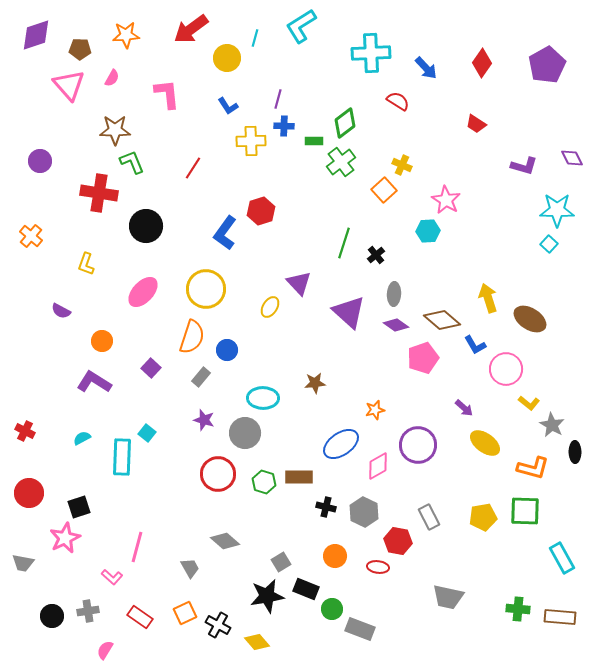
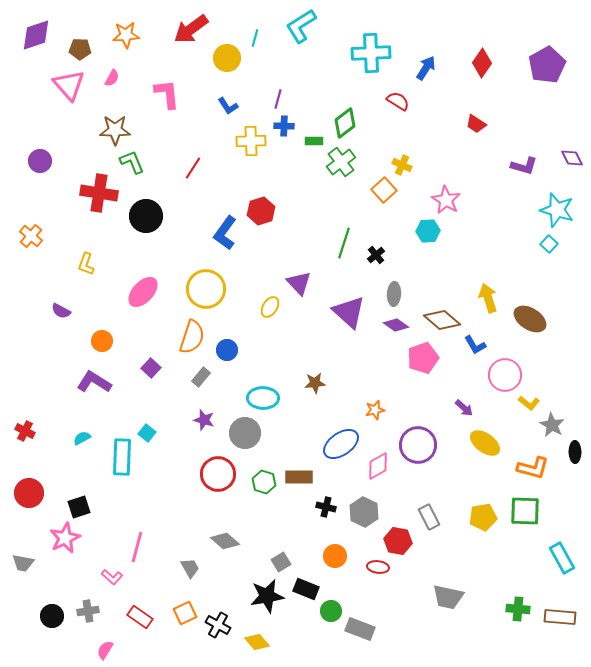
blue arrow at (426, 68): rotated 105 degrees counterclockwise
cyan star at (557, 210): rotated 16 degrees clockwise
black circle at (146, 226): moved 10 px up
pink circle at (506, 369): moved 1 px left, 6 px down
green circle at (332, 609): moved 1 px left, 2 px down
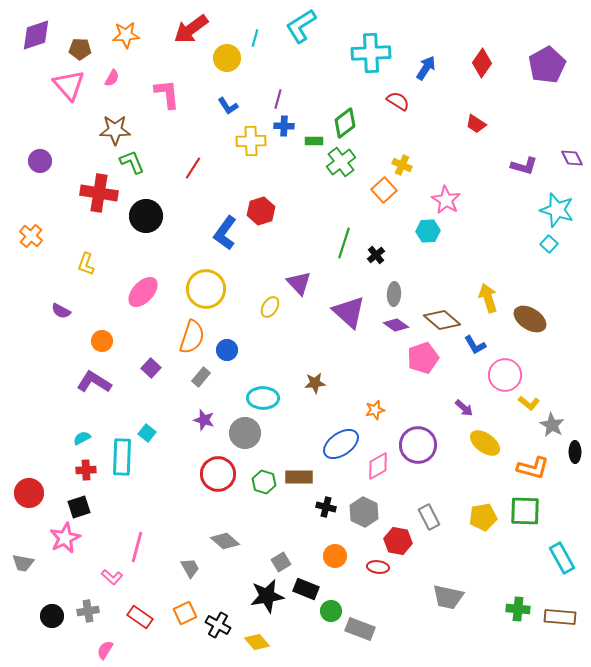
red cross at (25, 431): moved 61 px right, 39 px down; rotated 30 degrees counterclockwise
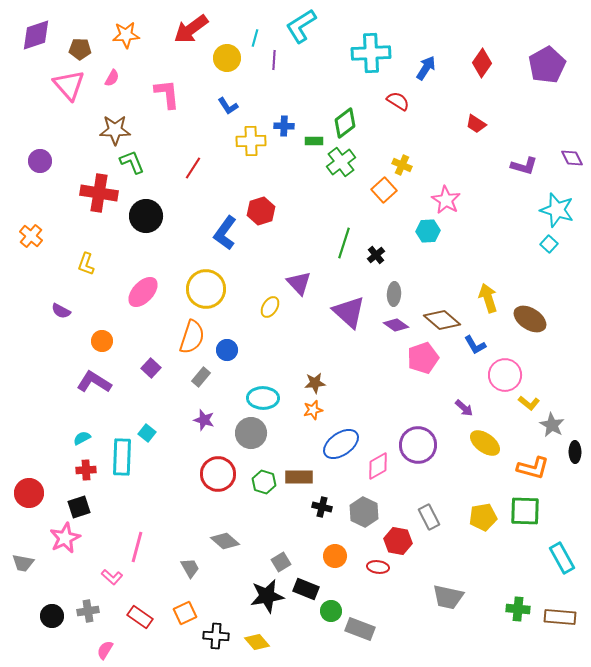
purple line at (278, 99): moved 4 px left, 39 px up; rotated 12 degrees counterclockwise
orange star at (375, 410): moved 62 px left
gray circle at (245, 433): moved 6 px right
black cross at (326, 507): moved 4 px left
black cross at (218, 625): moved 2 px left, 11 px down; rotated 25 degrees counterclockwise
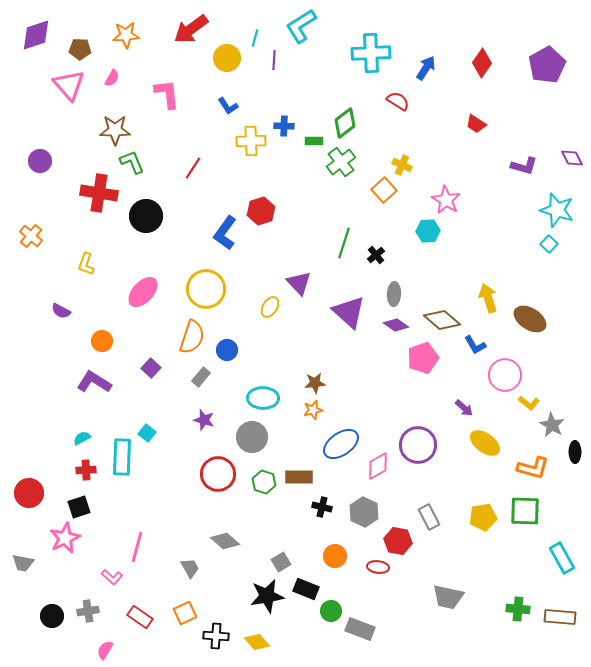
gray circle at (251, 433): moved 1 px right, 4 px down
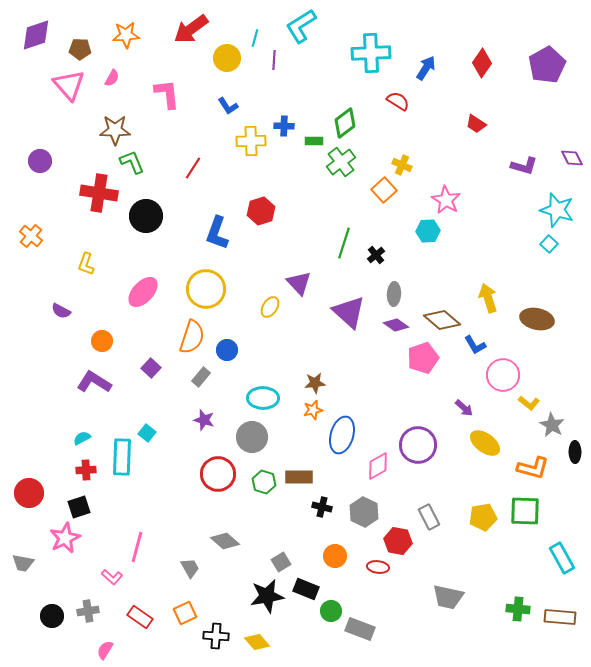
blue L-shape at (225, 233): moved 8 px left; rotated 16 degrees counterclockwise
brown ellipse at (530, 319): moved 7 px right; rotated 20 degrees counterclockwise
pink circle at (505, 375): moved 2 px left
blue ellipse at (341, 444): moved 1 px right, 9 px up; rotated 39 degrees counterclockwise
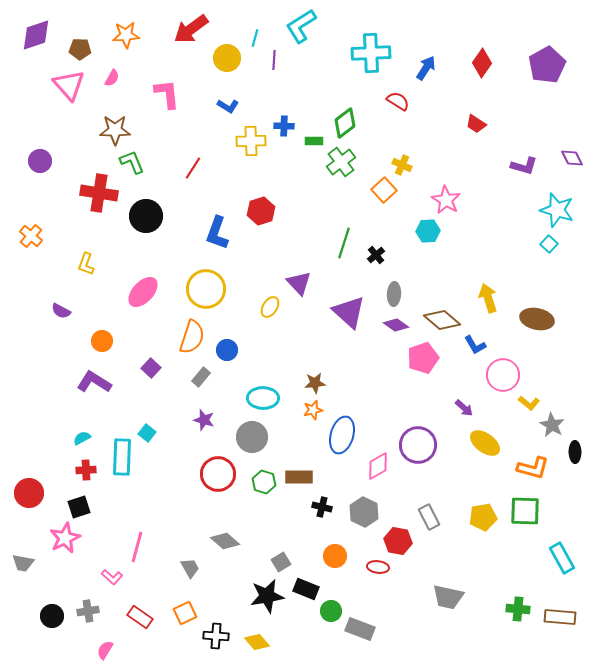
blue L-shape at (228, 106): rotated 25 degrees counterclockwise
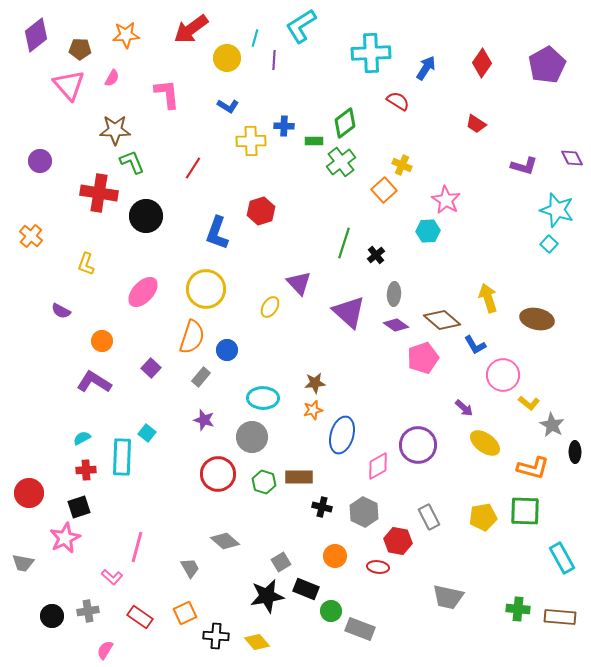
purple diamond at (36, 35): rotated 20 degrees counterclockwise
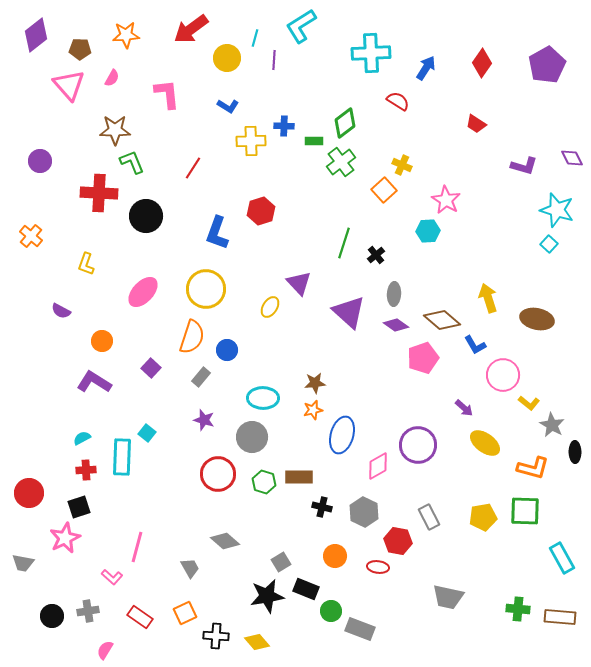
red cross at (99, 193): rotated 6 degrees counterclockwise
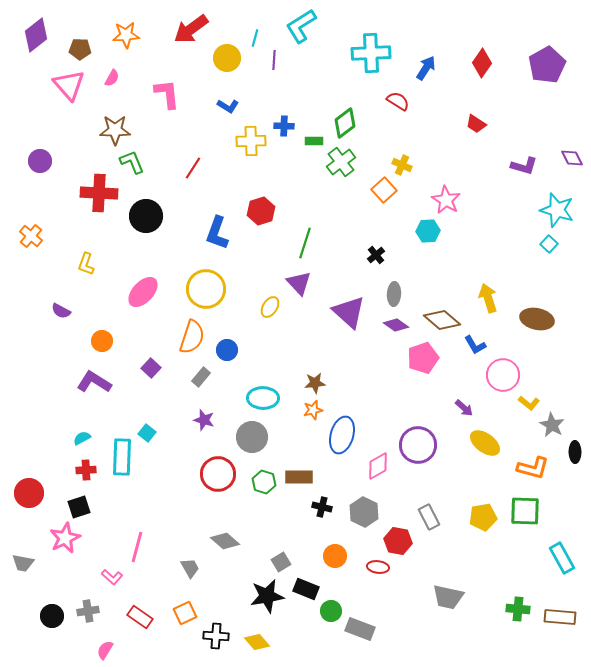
green line at (344, 243): moved 39 px left
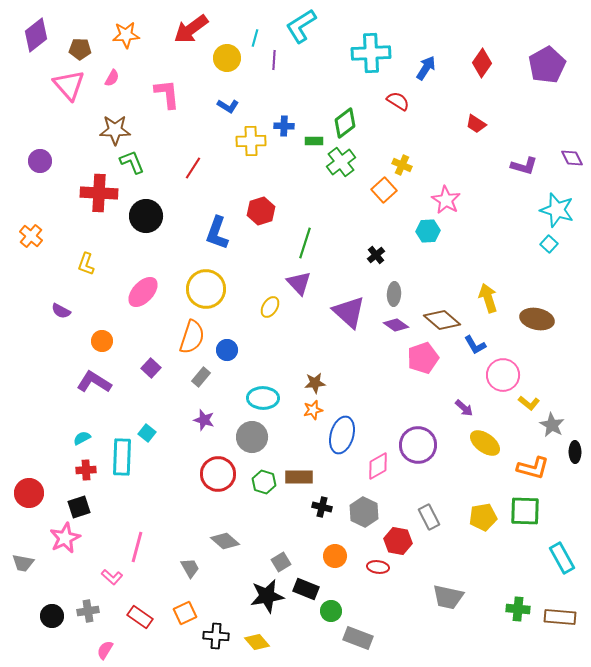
gray rectangle at (360, 629): moved 2 px left, 9 px down
